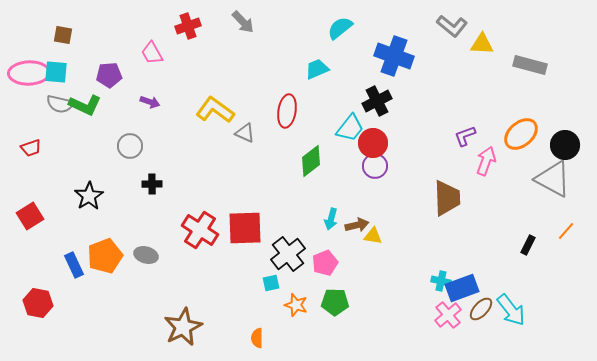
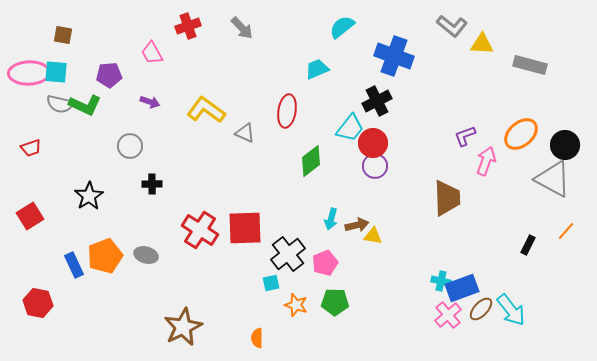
gray arrow at (243, 22): moved 1 px left, 6 px down
cyan semicircle at (340, 28): moved 2 px right, 1 px up
yellow L-shape at (215, 110): moved 9 px left
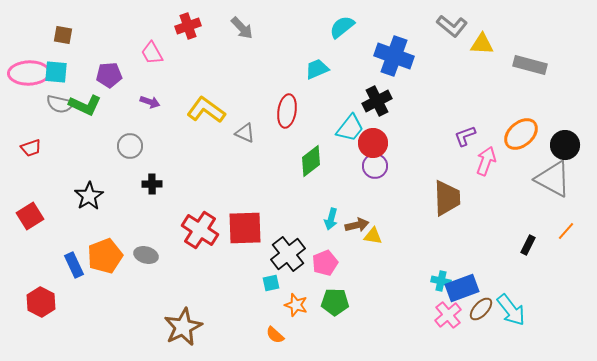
red hexagon at (38, 303): moved 3 px right, 1 px up; rotated 16 degrees clockwise
orange semicircle at (257, 338): moved 18 px right, 3 px up; rotated 48 degrees counterclockwise
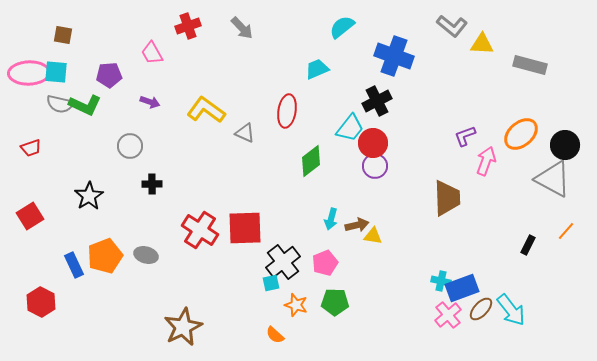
black cross at (288, 254): moved 5 px left, 8 px down
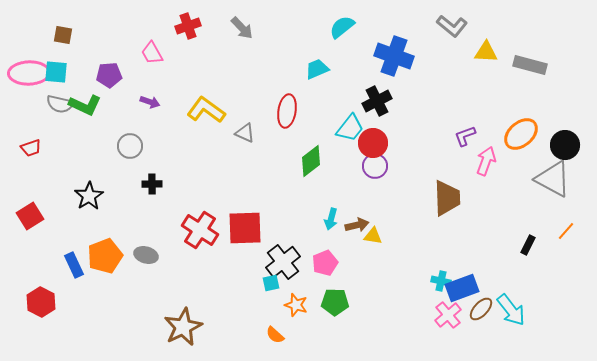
yellow triangle at (482, 44): moved 4 px right, 8 px down
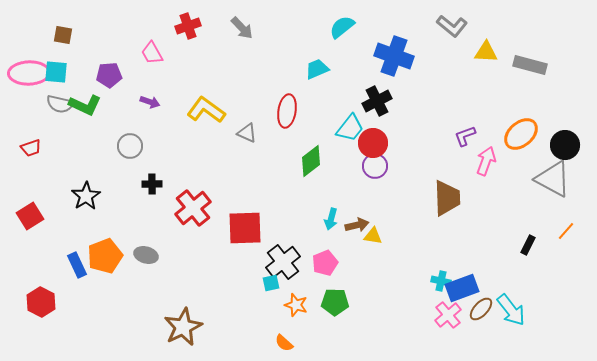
gray triangle at (245, 133): moved 2 px right
black star at (89, 196): moved 3 px left
red cross at (200, 230): moved 7 px left, 22 px up; rotated 18 degrees clockwise
blue rectangle at (74, 265): moved 3 px right
orange semicircle at (275, 335): moved 9 px right, 8 px down
